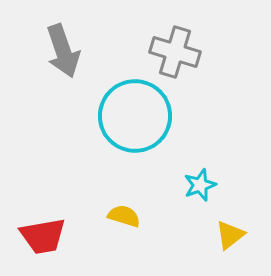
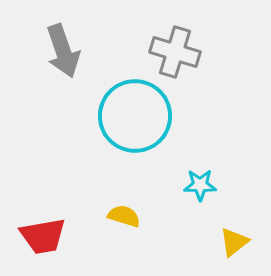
cyan star: rotated 20 degrees clockwise
yellow triangle: moved 4 px right, 7 px down
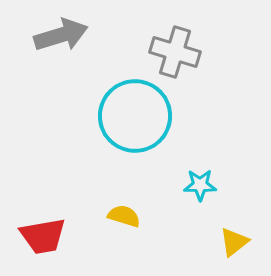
gray arrow: moved 2 px left, 16 px up; rotated 88 degrees counterclockwise
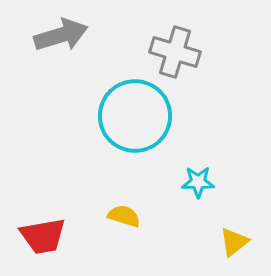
cyan star: moved 2 px left, 3 px up
